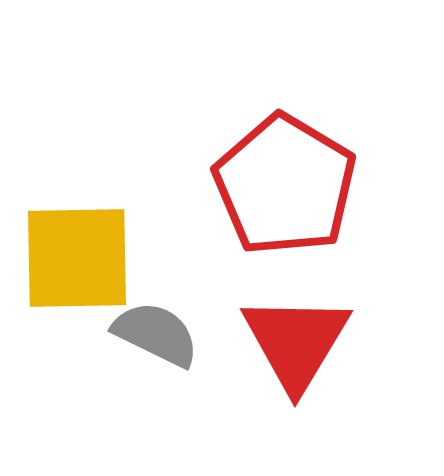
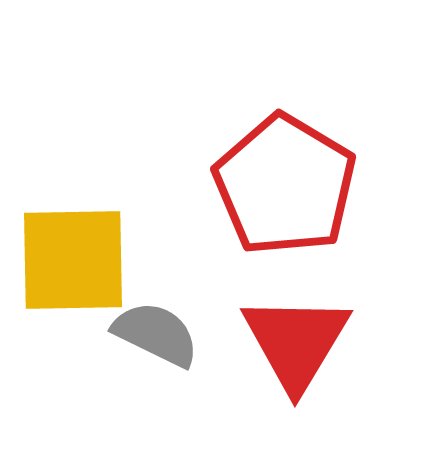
yellow square: moved 4 px left, 2 px down
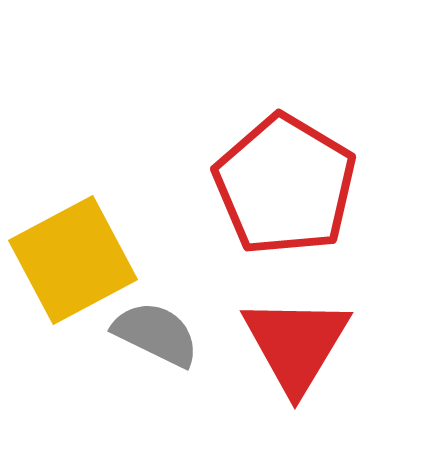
yellow square: rotated 27 degrees counterclockwise
red triangle: moved 2 px down
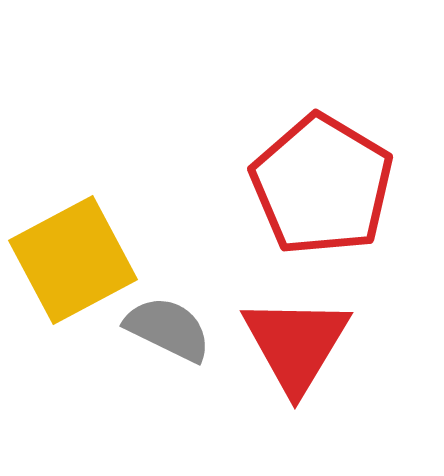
red pentagon: moved 37 px right
gray semicircle: moved 12 px right, 5 px up
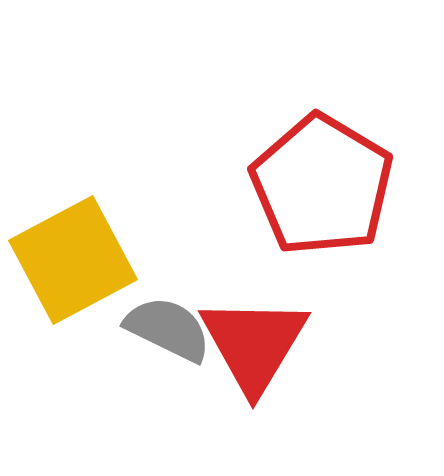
red triangle: moved 42 px left
